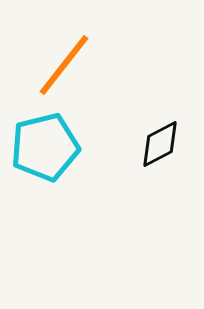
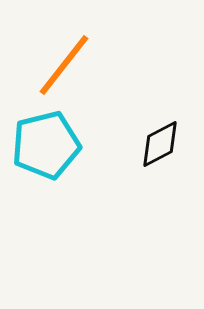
cyan pentagon: moved 1 px right, 2 px up
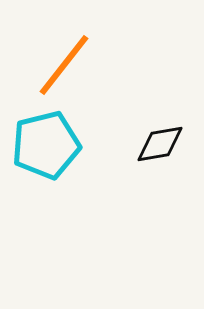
black diamond: rotated 18 degrees clockwise
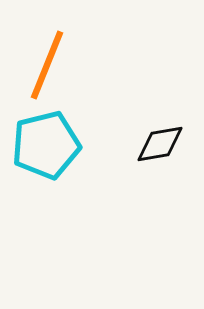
orange line: moved 17 px left; rotated 16 degrees counterclockwise
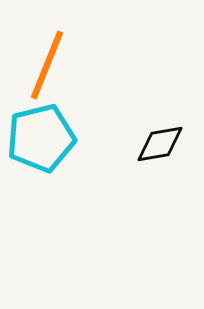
cyan pentagon: moved 5 px left, 7 px up
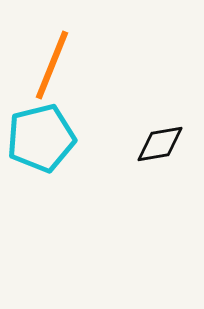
orange line: moved 5 px right
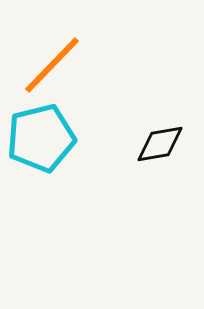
orange line: rotated 22 degrees clockwise
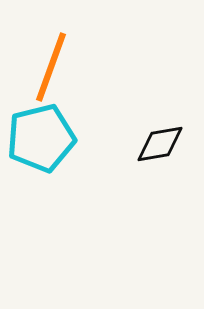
orange line: moved 1 px left, 2 px down; rotated 24 degrees counterclockwise
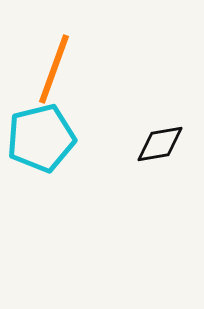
orange line: moved 3 px right, 2 px down
